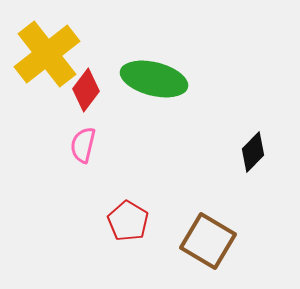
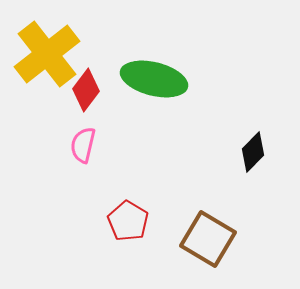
brown square: moved 2 px up
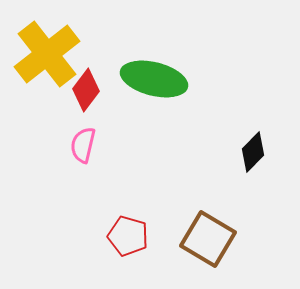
red pentagon: moved 15 px down; rotated 15 degrees counterclockwise
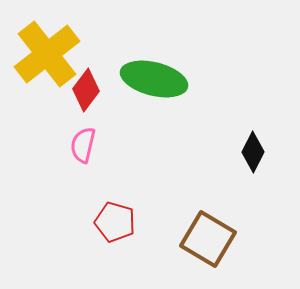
black diamond: rotated 18 degrees counterclockwise
red pentagon: moved 13 px left, 14 px up
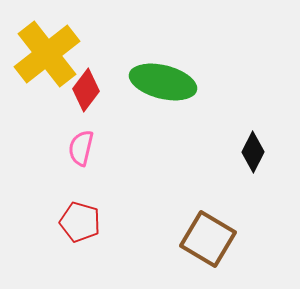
green ellipse: moved 9 px right, 3 px down
pink semicircle: moved 2 px left, 3 px down
red pentagon: moved 35 px left
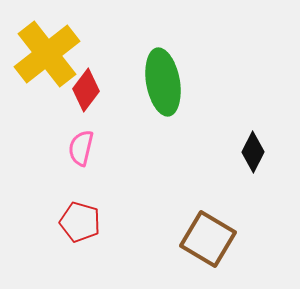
green ellipse: rotated 66 degrees clockwise
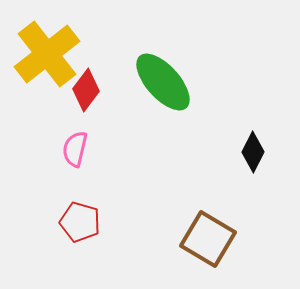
green ellipse: rotated 32 degrees counterclockwise
pink semicircle: moved 6 px left, 1 px down
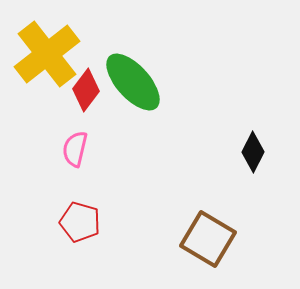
green ellipse: moved 30 px left
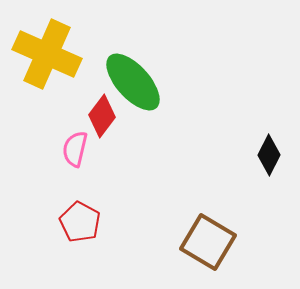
yellow cross: rotated 28 degrees counterclockwise
red diamond: moved 16 px right, 26 px down
black diamond: moved 16 px right, 3 px down
red pentagon: rotated 12 degrees clockwise
brown square: moved 3 px down
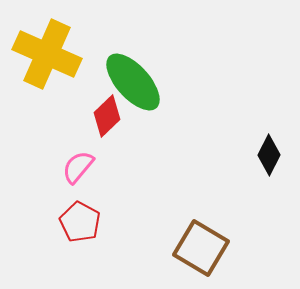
red diamond: moved 5 px right; rotated 9 degrees clockwise
pink semicircle: moved 3 px right, 18 px down; rotated 27 degrees clockwise
brown square: moved 7 px left, 6 px down
